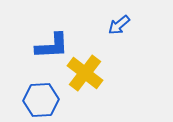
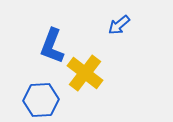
blue L-shape: rotated 114 degrees clockwise
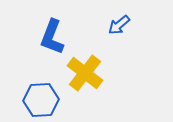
blue L-shape: moved 9 px up
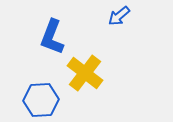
blue arrow: moved 9 px up
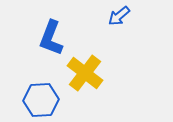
blue L-shape: moved 1 px left, 1 px down
